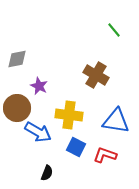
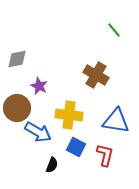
red L-shape: rotated 85 degrees clockwise
black semicircle: moved 5 px right, 8 px up
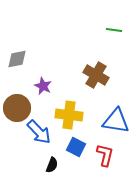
green line: rotated 42 degrees counterclockwise
purple star: moved 4 px right
blue arrow: moved 1 px right; rotated 16 degrees clockwise
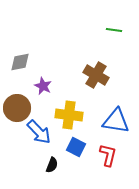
gray diamond: moved 3 px right, 3 px down
red L-shape: moved 3 px right
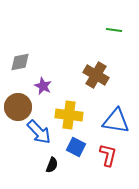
brown circle: moved 1 px right, 1 px up
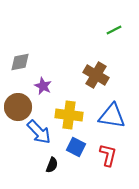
green line: rotated 35 degrees counterclockwise
blue triangle: moved 4 px left, 5 px up
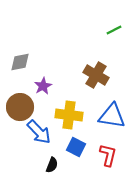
purple star: rotated 18 degrees clockwise
brown circle: moved 2 px right
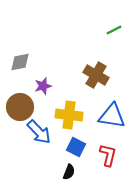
purple star: rotated 12 degrees clockwise
black semicircle: moved 17 px right, 7 px down
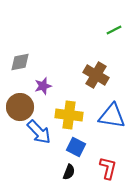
red L-shape: moved 13 px down
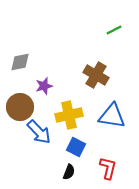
purple star: moved 1 px right
yellow cross: rotated 20 degrees counterclockwise
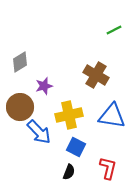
gray diamond: rotated 20 degrees counterclockwise
